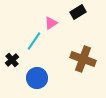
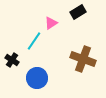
black cross: rotated 16 degrees counterclockwise
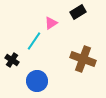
blue circle: moved 3 px down
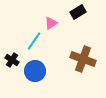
blue circle: moved 2 px left, 10 px up
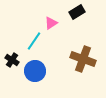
black rectangle: moved 1 px left
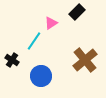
black rectangle: rotated 14 degrees counterclockwise
brown cross: moved 2 px right, 1 px down; rotated 30 degrees clockwise
blue circle: moved 6 px right, 5 px down
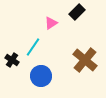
cyan line: moved 1 px left, 6 px down
brown cross: rotated 10 degrees counterclockwise
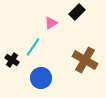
brown cross: rotated 10 degrees counterclockwise
blue circle: moved 2 px down
